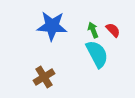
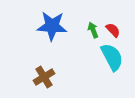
cyan semicircle: moved 15 px right, 3 px down
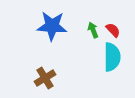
cyan semicircle: rotated 28 degrees clockwise
brown cross: moved 1 px right, 1 px down
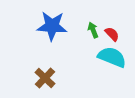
red semicircle: moved 1 px left, 4 px down
cyan semicircle: rotated 68 degrees counterclockwise
brown cross: rotated 15 degrees counterclockwise
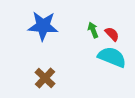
blue star: moved 9 px left
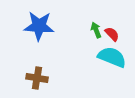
blue star: moved 4 px left
green arrow: moved 3 px right
brown cross: moved 8 px left; rotated 35 degrees counterclockwise
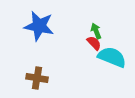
blue star: rotated 8 degrees clockwise
green arrow: moved 1 px down
red semicircle: moved 18 px left, 9 px down
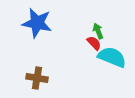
blue star: moved 2 px left, 3 px up
green arrow: moved 2 px right
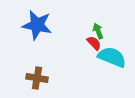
blue star: moved 2 px down
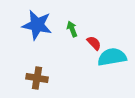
green arrow: moved 26 px left, 2 px up
cyan semicircle: rotated 32 degrees counterclockwise
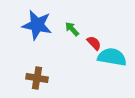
green arrow: rotated 21 degrees counterclockwise
cyan semicircle: rotated 20 degrees clockwise
